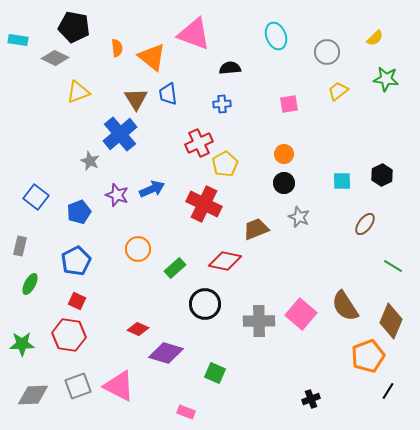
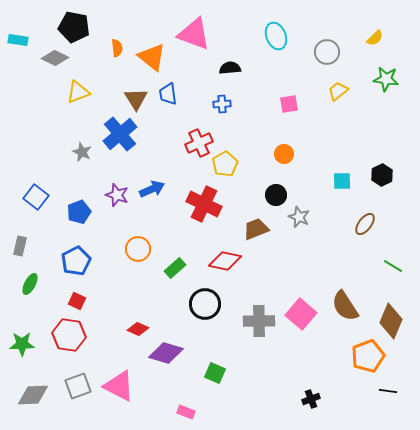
gray star at (90, 161): moved 8 px left, 9 px up
black circle at (284, 183): moved 8 px left, 12 px down
black line at (388, 391): rotated 66 degrees clockwise
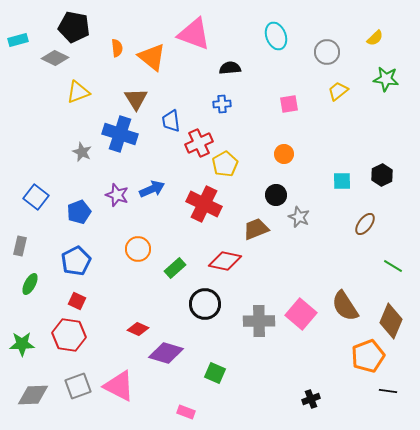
cyan rectangle at (18, 40): rotated 24 degrees counterclockwise
blue trapezoid at (168, 94): moved 3 px right, 27 px down
blue cross at (120, 134): rotated 32 degrees counterclockwise
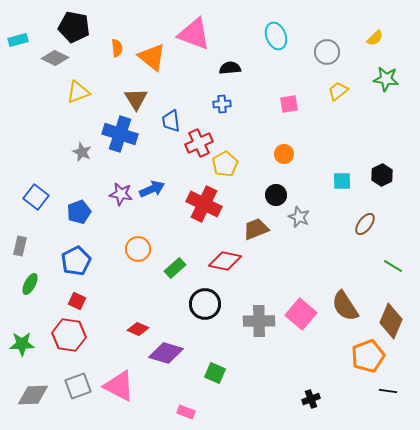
purple star at (117, 195): moved 4 px right, 1 px up; rotated 10 degrees counterclockwise
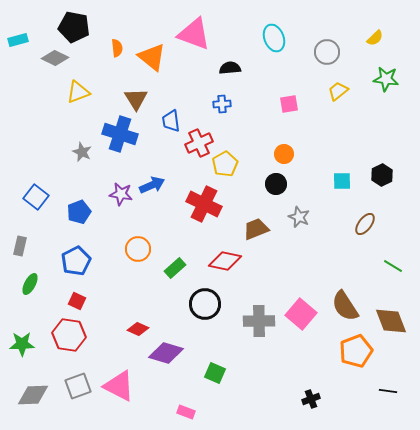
cyan ellipse at (276, 36): moved 2 px left, 2 px down
blue arrow at (152, 189): moved 4 px up
black circle at (276, 195): moved 11 px up
brown diamond at (391, 321): rotated 44 degrees counterclockwise
orange pentagon at (368, 356): moved 12 px left, 5 px up
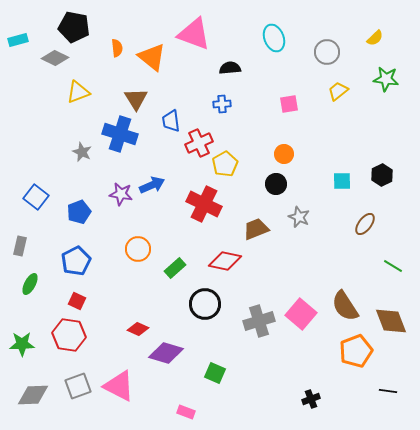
gray cross at (259, 321): rotated 16 degrees counterclockwise
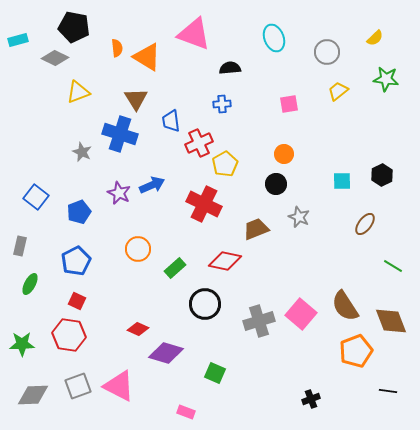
orange triangle at (152, 57): moved 5 px left; rotated 8 degrees counterclockwise
purple star at (121, 194): moved 2 px left, 1 px up; rotated 15 degrees clockwise
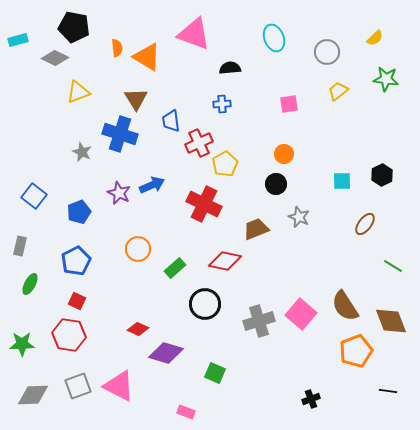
blue square at (36, 197): moved 2 px left, 1 px up
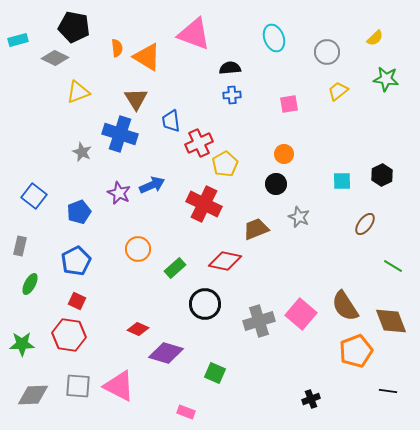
blue cross at (222, 104): moved 10 px right, 9 px up
gray square at (78, 386): rotated 24 degrees clockwise
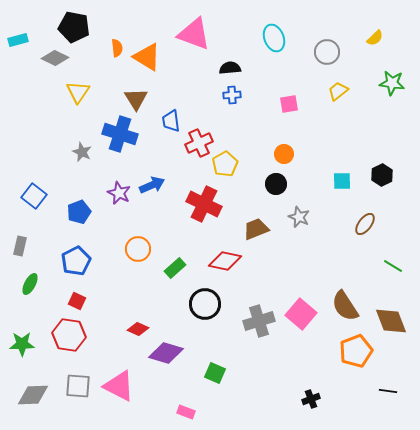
green star at (386, 79): moved 6 px right, 4 px down
yellow triangle at (78, 92): rotated 35 degrees counterclockwise
